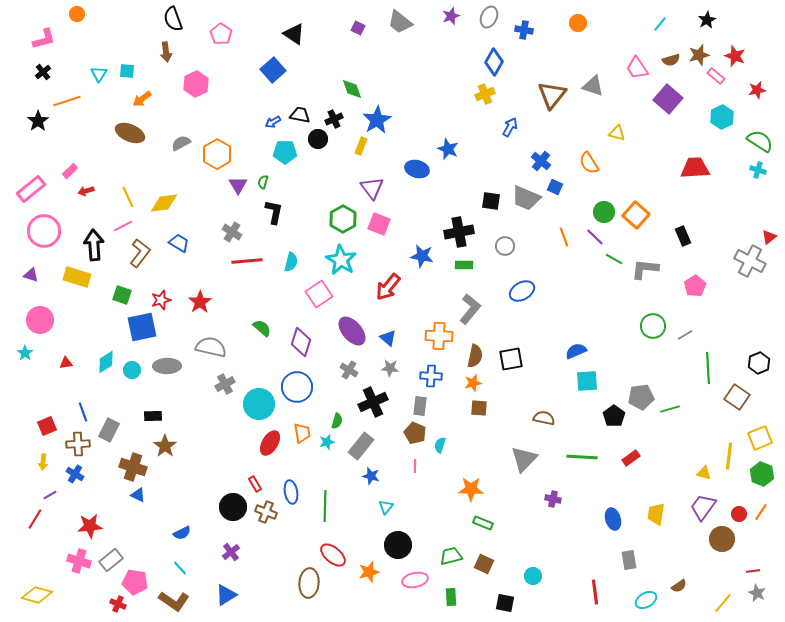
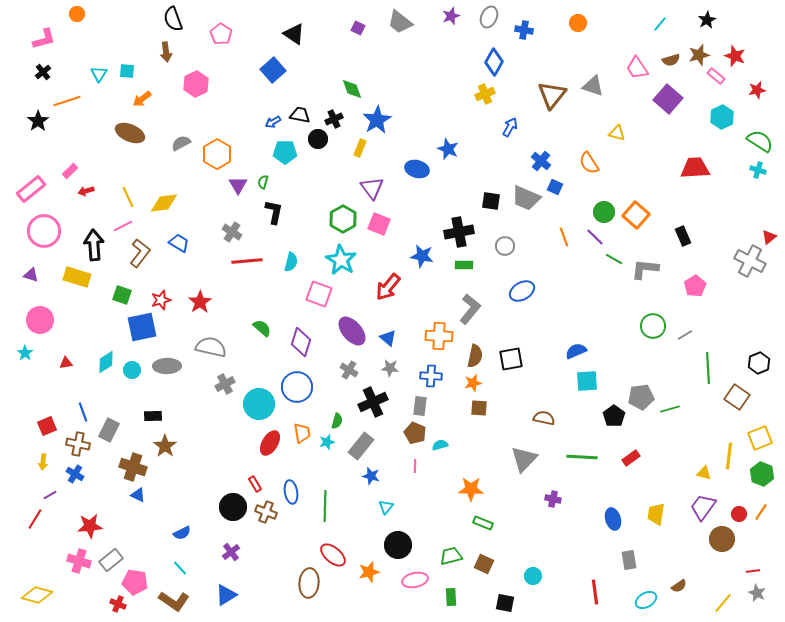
yellow rectangle at (361, 146): moved 1 px left, 2 px down
pink square at (319, 294): rotated 36 degrees counterclockwise
brown cross at (78, 444): rotated 15 degrees clockwise
cyan semicircle at (440, 445): rotated 56 degrees clockwise
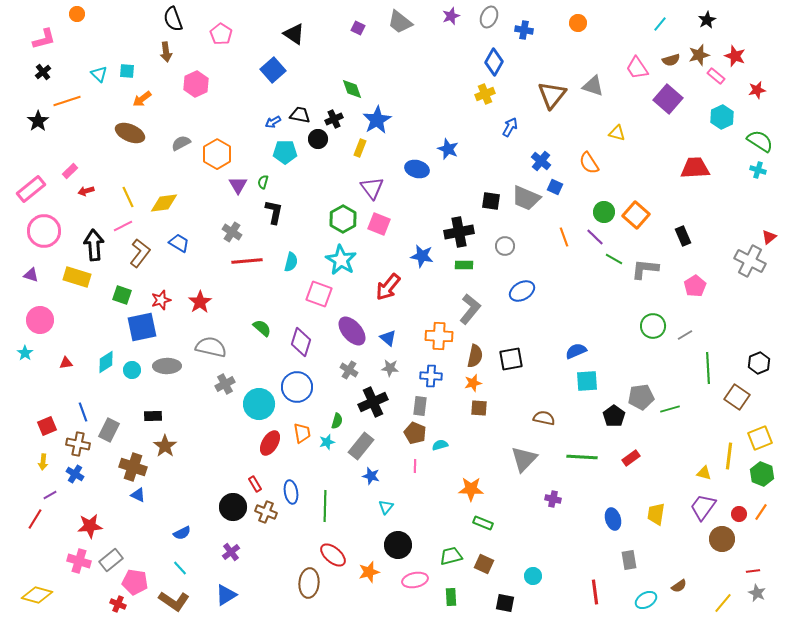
cyan triangle at (99, 74): rotated 18 degrees counterclockwise
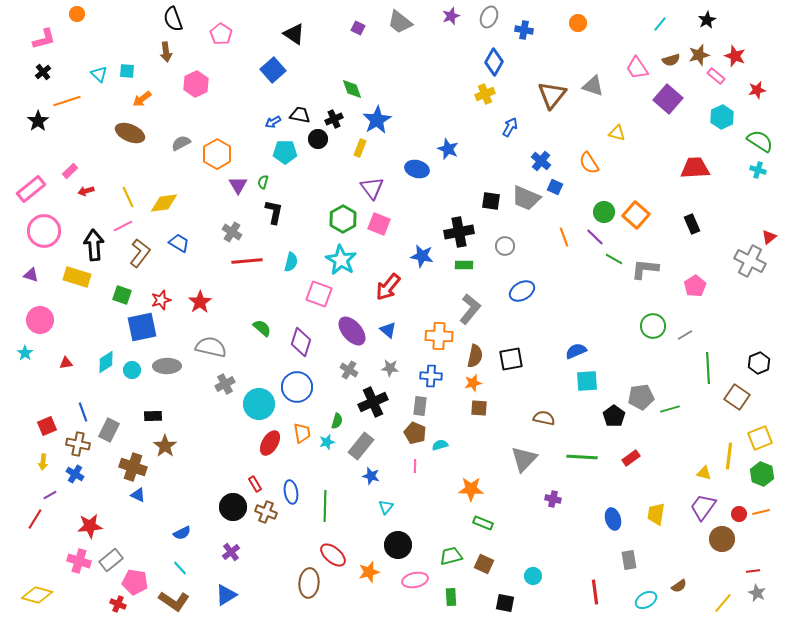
black rectangle at (683, 236): moved 9 px right, 12 px up
blue triangle at (388, 338): moved 8 px up
orange line at (761, 512): rotated 42 degrees clockwise
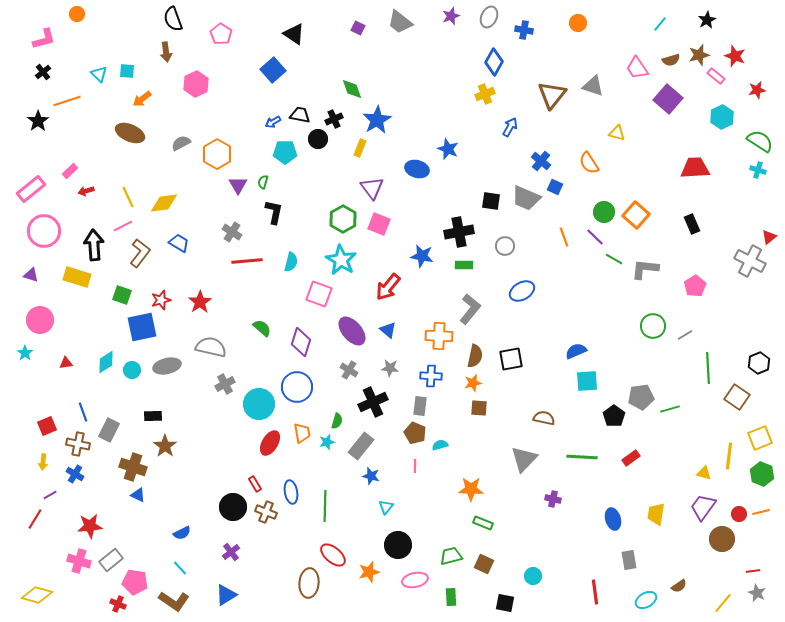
gray ellipse at (167, 366): rotated 12 degrees counterclockwise
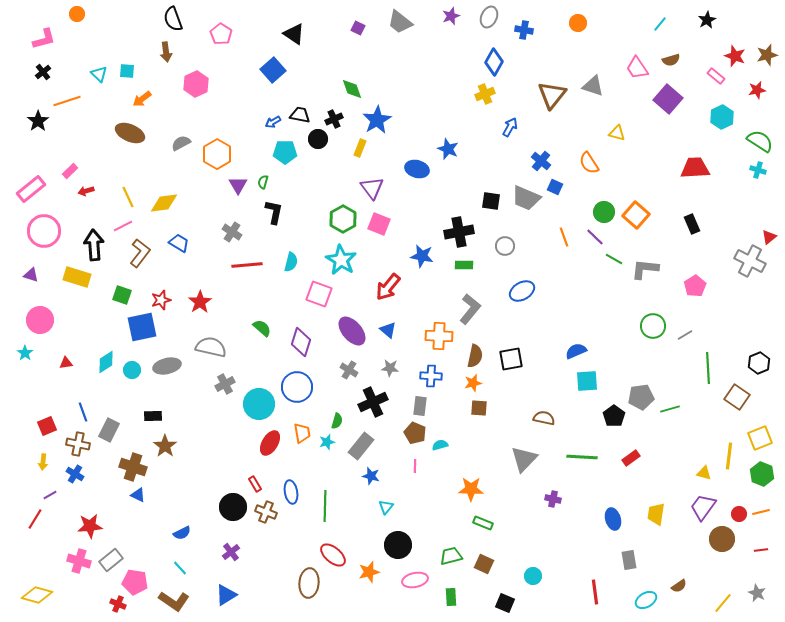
brown star at (699, 55): moved 68 px right
red line at (247, 261): moved 4 px down
red line at (753, 571): moved 8 px right, 21 px up
black square at (505, 603): rotated 12 degrees clockwise
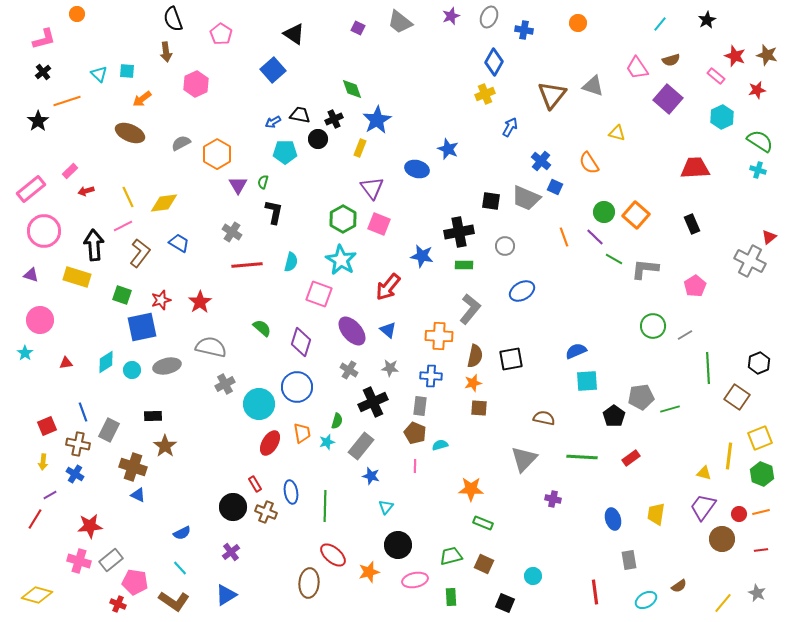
brown star at (767, 55): rotated 30 degrees clockwise
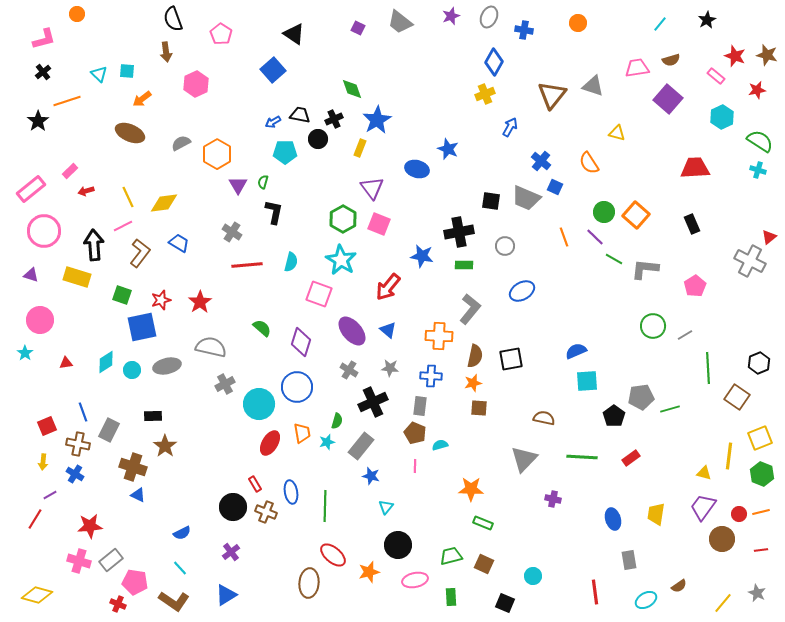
pink trapezoid at (637, 68): rotated 115 degrees clockwise
